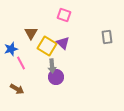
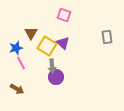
blue star: moved 5 px right, 1 px up
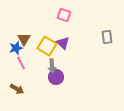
brown triangle: moved 7 px left, 6 px down
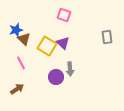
brown triangle: rotated 16 degrees counterclockwise
blue star: moved 18 px up
gray arrow: moved 18 px right, 3 px down
brown arrow: rotated 64 degrees counterclockwise
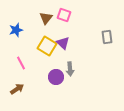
brown triangle: moved 22 px right, 21 px up; rotated 24 degrees clockwise
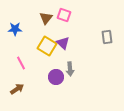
blue star: moved 1 px left, 1 px up; rotated 16 degrees clockwise
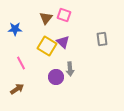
gray rectangle: moved 5 px left, 2 px down
purple triangle: moved 1 px up
